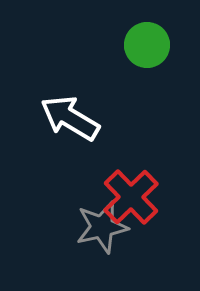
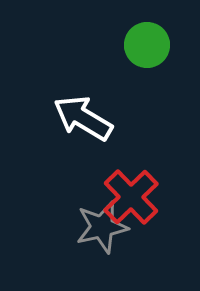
white arrow: moved 13 px right
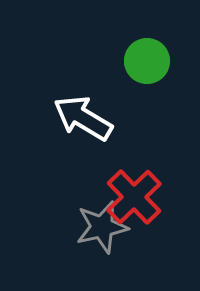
green circle: moved 16 px down
red cross: moved 3 px right
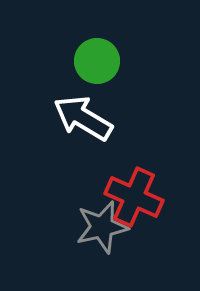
green circle: moved 50 px left
red cross: rotated 22 degrees counterclockwise
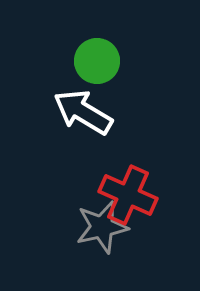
white arrow: moved 6 px up
red cross: moved 6 px left, 2 px up
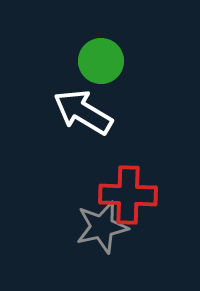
green circle: moved 4 px right
red cross: rotated 22 degrees counterclockwise
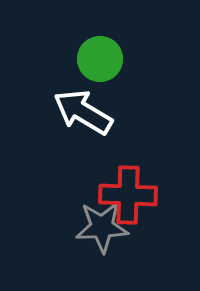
green circle: moved 1 px left, 2 px up
gray star: rotated 10 degrees clockwise
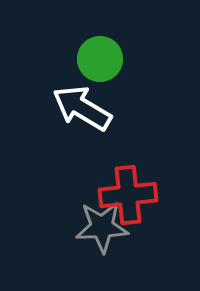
white arrow: moved 1 px left, 4 px up
red cross: rotated 8 degrees counterclockwise
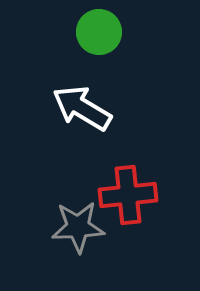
green circle: moved 1 px left, 27 px up
gray star: moved 24 px left
